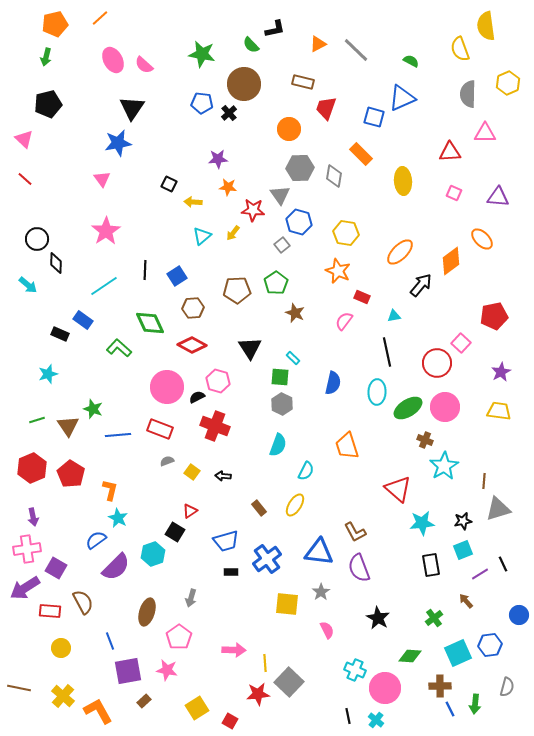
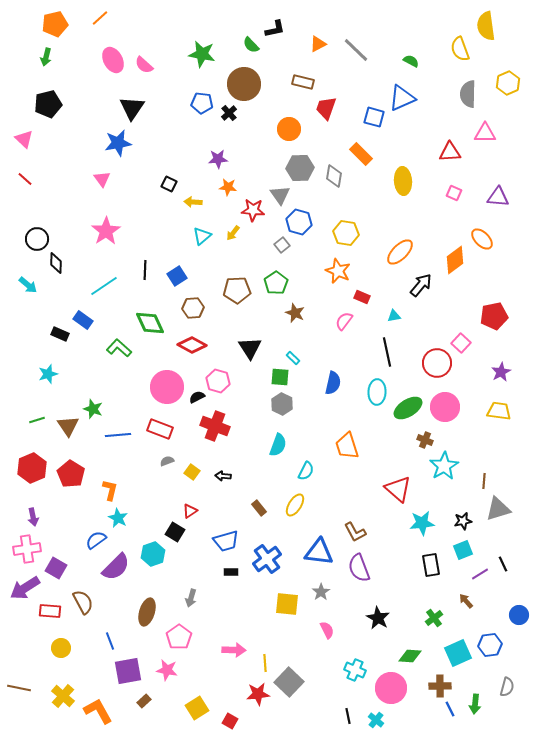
orange diamond at (451, 261): moved 4 px right, 1 px up
pink circle at (385, 688): moved 6 px right
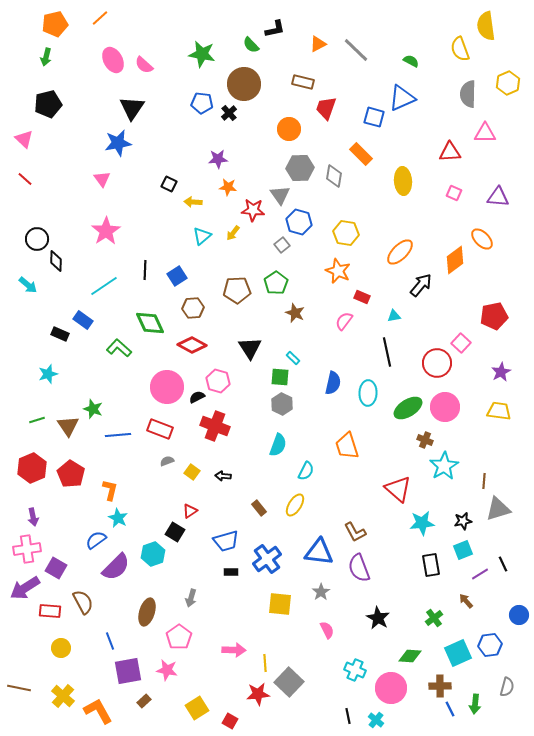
black diamond at (56, 263): moved 2 px up
cyan ellipse at (377, 392): moved 9 px left, 1 px down
yellow square at (287, 604): moved 7 px left
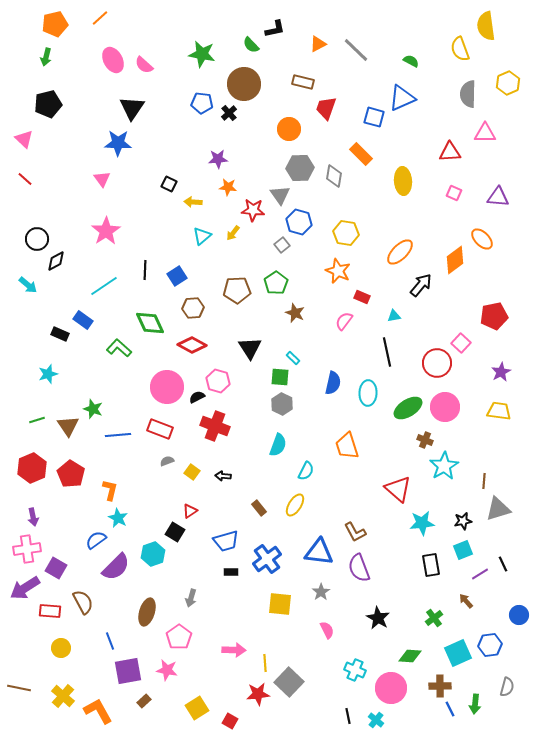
blue star at (118, 143): rotated 12 degrees clockwise
black diamond at (56, 261): rotated 60 degrees clockwise
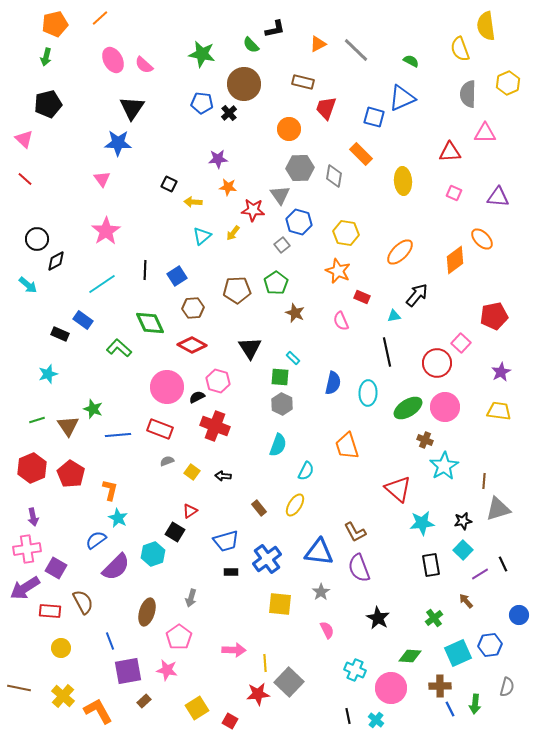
black arrow at (421, 285): moved 4 px left, 10 px down
cyan line at (104, 286): moved 2 px left, 2 px up
pink semicircle at (344, 321): moved 3 px left; rotated 60 degrees counterclockwise
cyan square at (463, 550): rotated 24 degrees counterclockwise
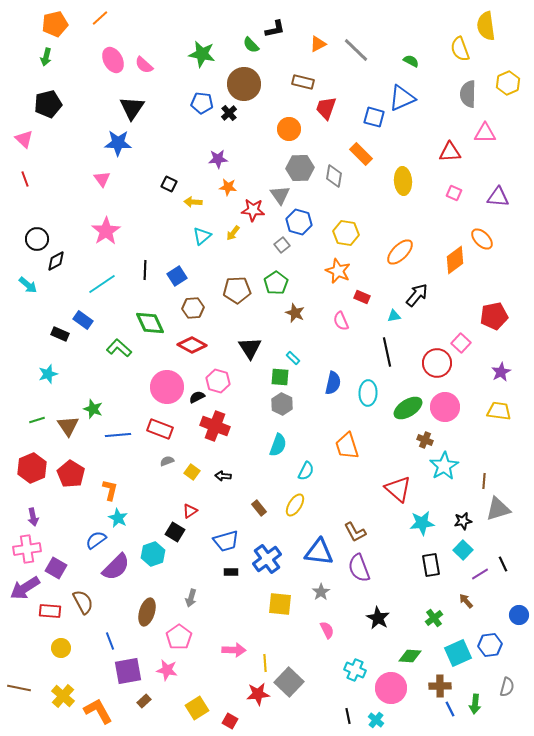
red line at (25, 179): rotated 28 degrees clockwise
